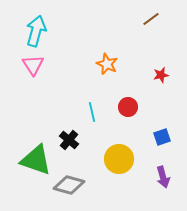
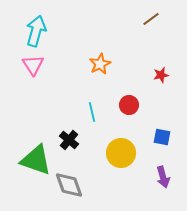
orange star: moved 7 px left; rotated 20 degrees clockwise
red circle: moved 1 px right, 2 px up
blue square: rotated 30 degrees clockwise
yellow circle: moved 2 px right, 6 px up
gray diamond: rotated 56 degrees clockwise
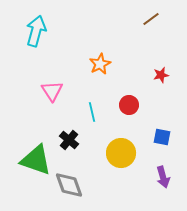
pink triangle: moved 19 px right, 26 px down
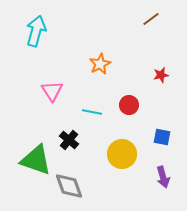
cyan line: rotated 66 degrees counterclockwise
yellow circle: moved 1 px right, 1 px down
gray diamond: moved 1 px down
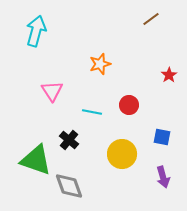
orange star: rotated 10 degrees clockwise
red star: moved 8 px right; rotated 21 degrees counterclockwise
